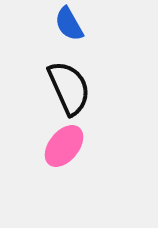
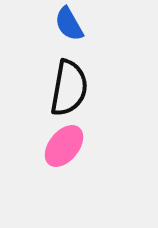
black semicircle: rotated 34 degrees clockwise
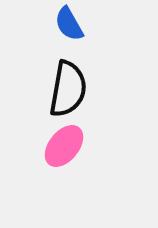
black semicircle: moved 1 px left, 1 px down
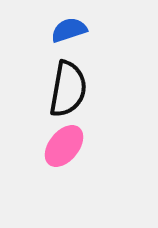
blue semicircle: moved 6 px down; rotated 102 degrees clockwise
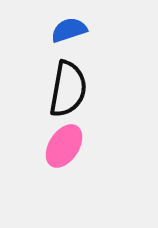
pink ellipse: rotated 6 degrees counterclockwise
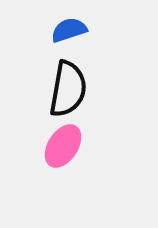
pink ellipse: moved 1 px left
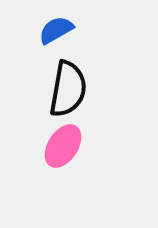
blue semicircle: moved 13 px left; rotated 12 degrees counterclockwise
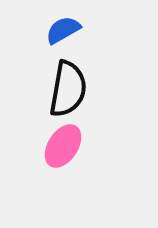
blue semicircle: moved 7 px right
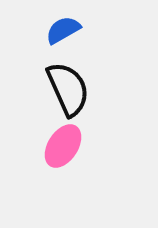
black semicircle: rotated 34 degrees counterclockwise
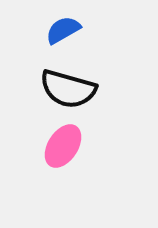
black semicircle: rotated 130 degrees clockwise
